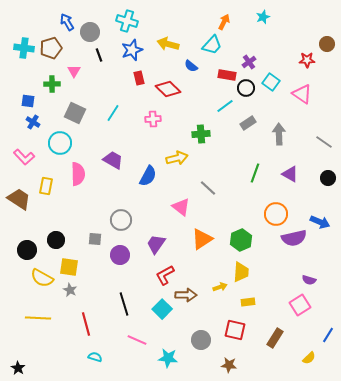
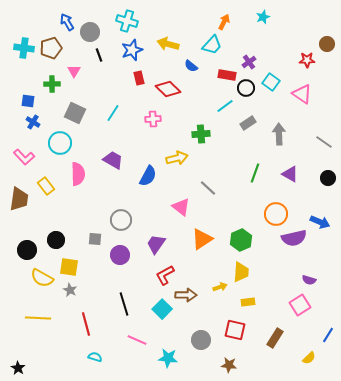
yellow rectangle at (46, 186): rotated 48 degrees counterclockwise
brown trapezoid at (19, 199): rotated 65 degrees clockwise
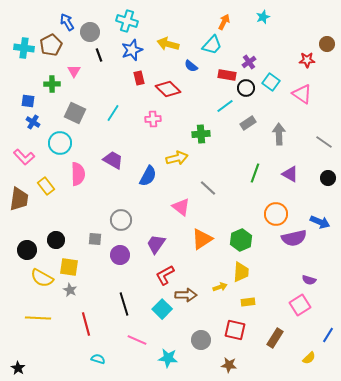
brown pentagon at (51, 48): moved 3 px up; rotated 10 degrees counterclockwise
cyan semicircle at (95, 357): moved 3 px right, 2 px down
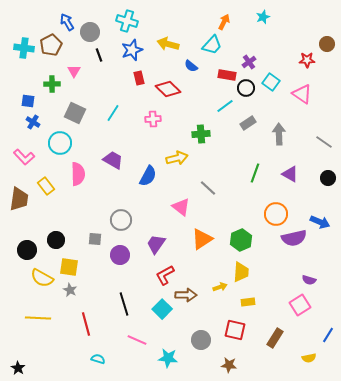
yellow semicircle at (309, 358): rotated 32 degrees clockwise
